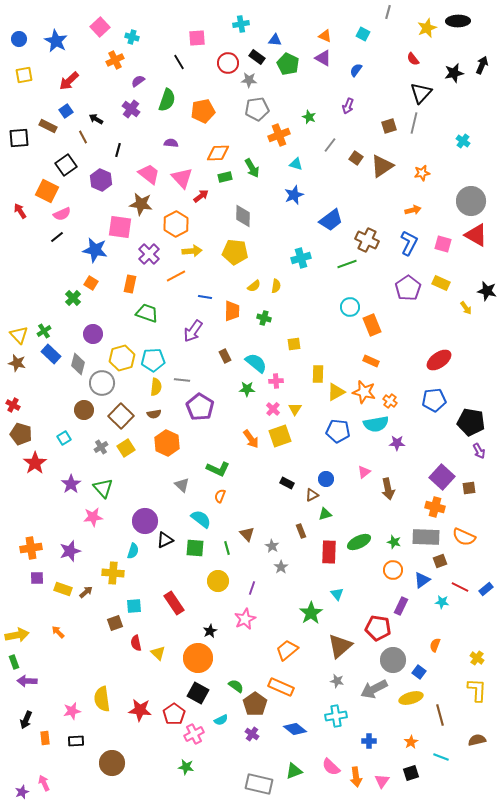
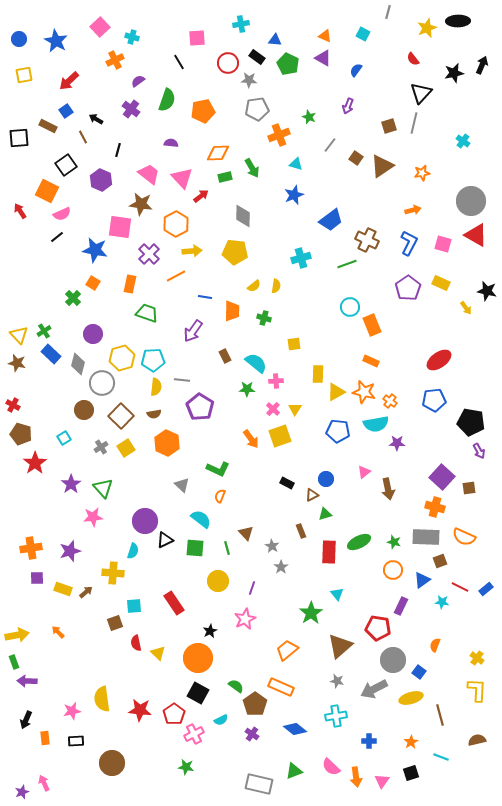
orange square at (91, 283): moved 2 px right
brown triangle at (247, 534): moved 1 px left, 1 px up
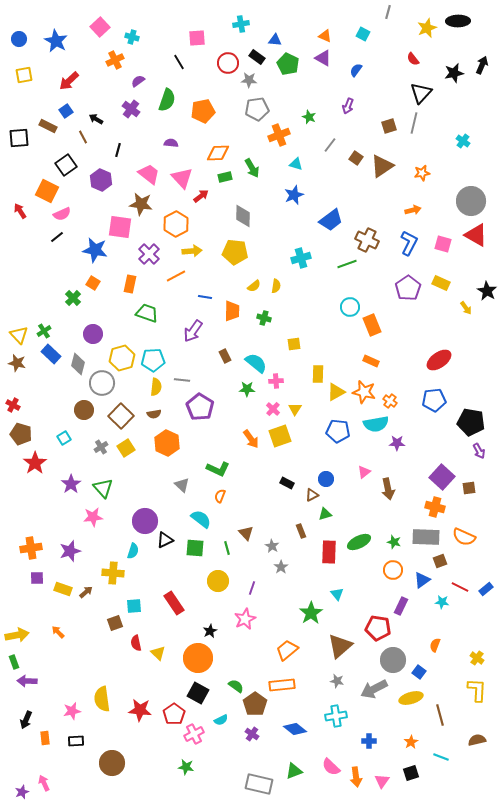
black star at (487, 291): rotated 18 degrees clockwise
orange rectangle at (281, 687): moved 1 px right, 2 px up; rotated 30 degrees counterclockwise
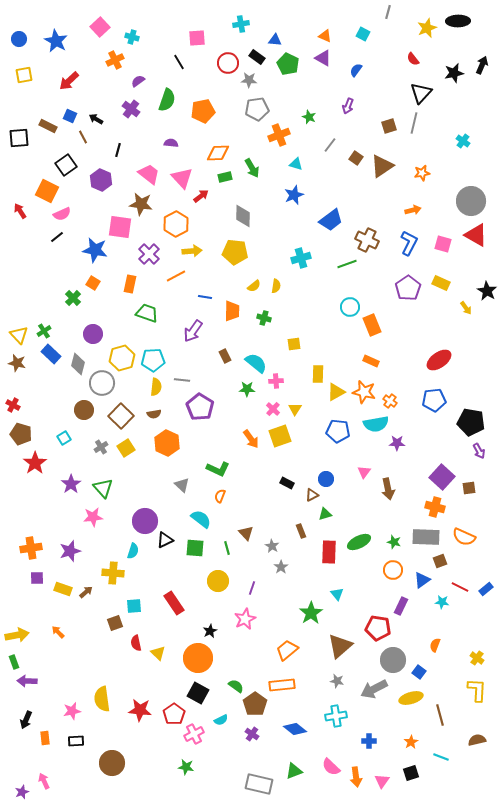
blue square at (66, 111): moved 4 px right, 5 px down; rotated 32 degrees counterclockwise
pink triangle at (364, 472): rotated 16 degrees counterclockwise
pink arrow at (44, 783): moved 2 px up
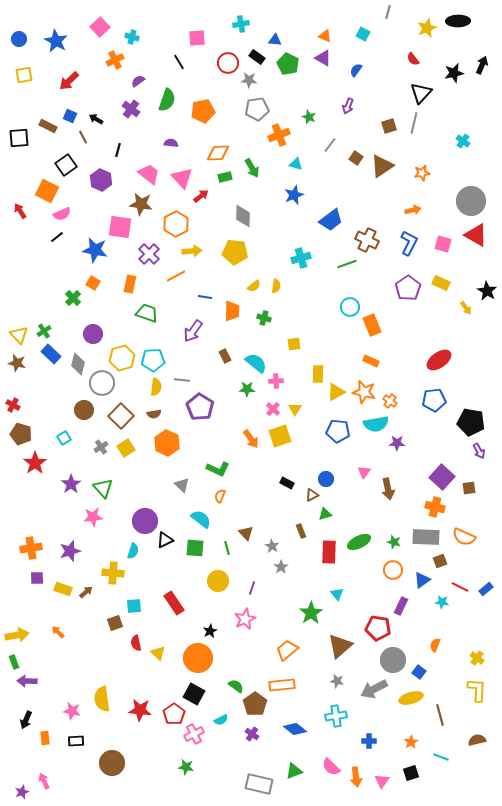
black square at (198, 693): moved 4 px left, 1 px down
pink star at (72, 711): rotated 24 degrees clockwise
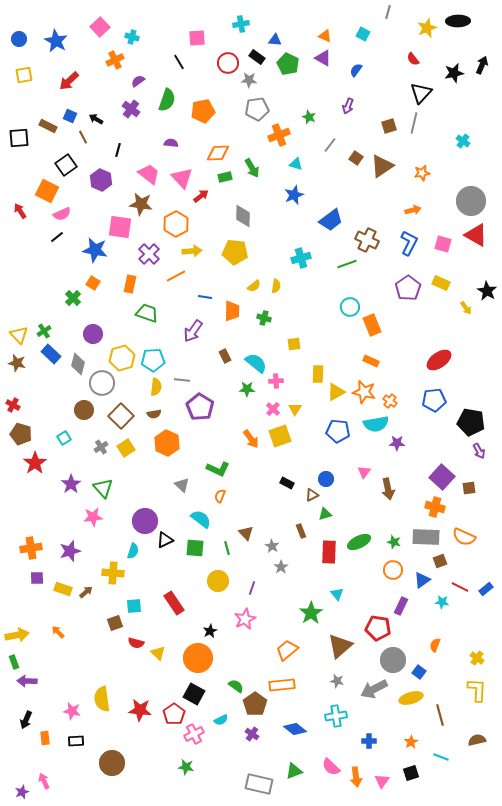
red semicircle at (136, 643): rotated 63 degrees counterclockwise
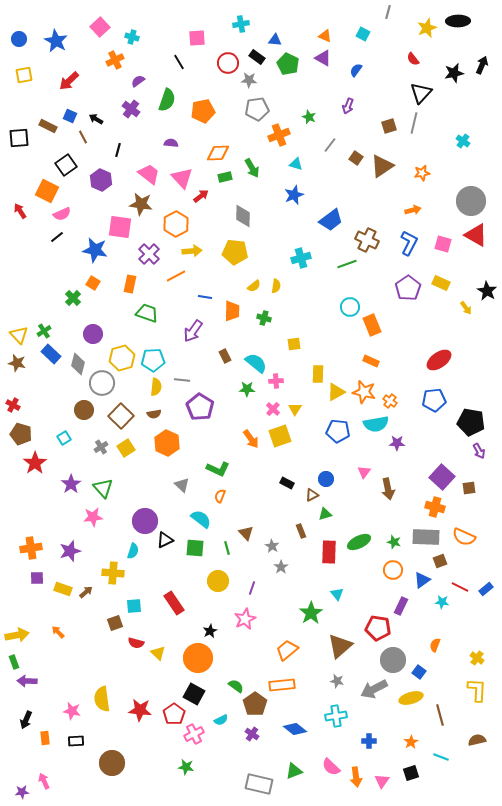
purple star at (22, 792): rotated 16 degrees clockwise
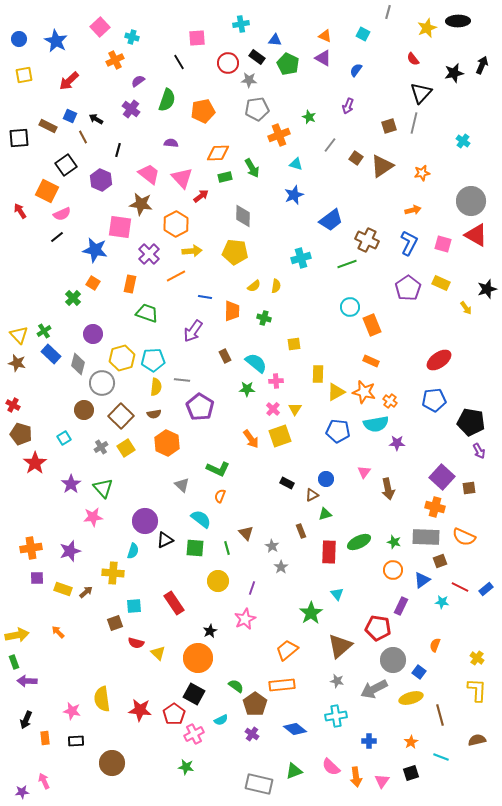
black star at (487, 291): moved 2 px up; rotated 24 degrees clockwise
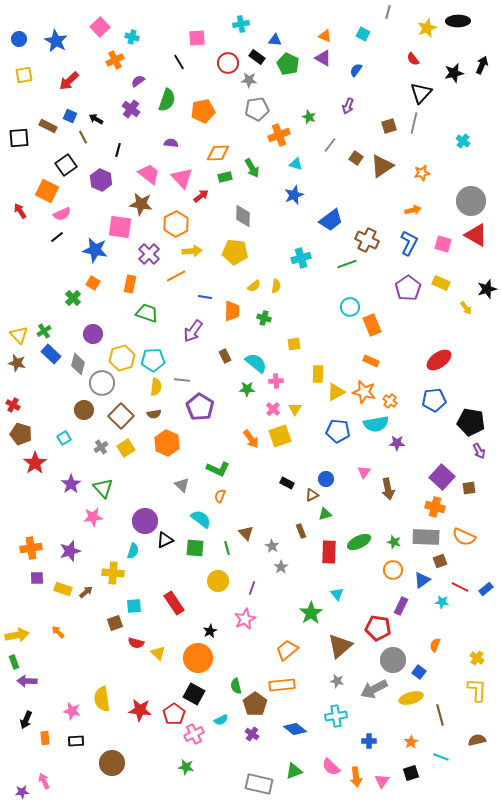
green semicircle at (236, 686): rotated 140 degrees counterclockwise
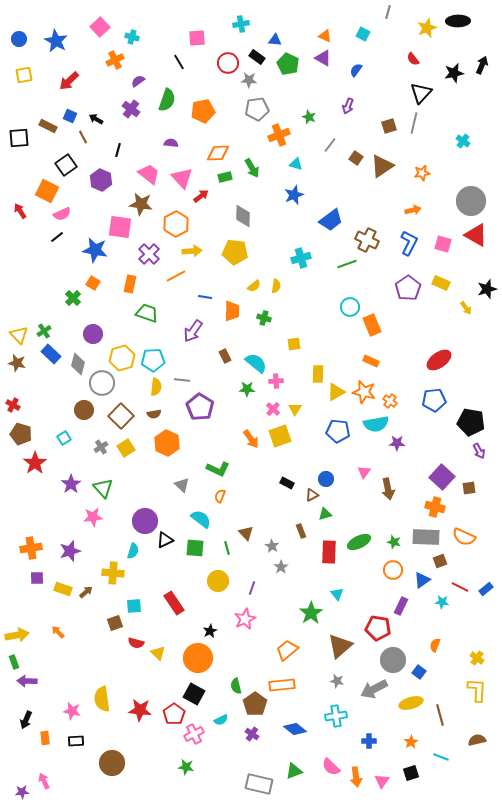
yellow ellipse at (411, 698): moved 5 px down
